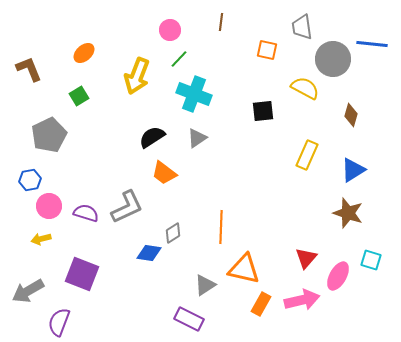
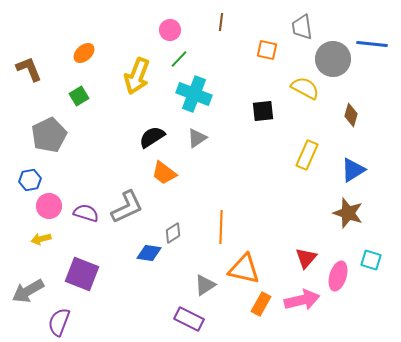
pink ellipse at (338, 276): rotated 12 degrees counterclockwise
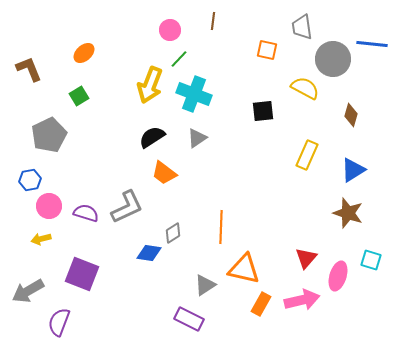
brown line at (221, 22): moved 8 px left, 1 px up
yellow arrow at (137, 76): moved 13 px right, 9 px down
